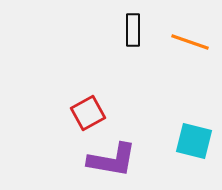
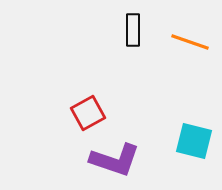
purple L-shape: moved 3 px right; rotated 9 degrees clockwise
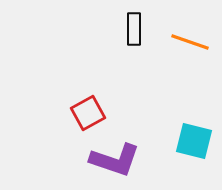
black rectangle: moved 1 px right, 1 px up
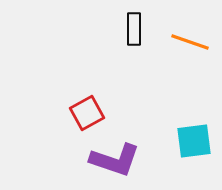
red square: moved 1 px left
cyan square: rotated 21 degrees counterclockwise
